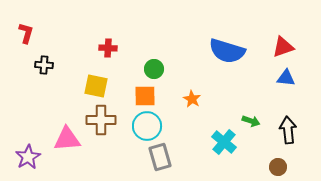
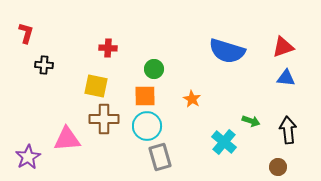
brown cross: moved 3 px right, 1 px up
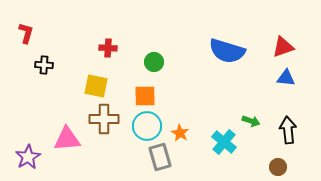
green circle: moved 7 px up
orange star: moved 12 px left, 34 px down
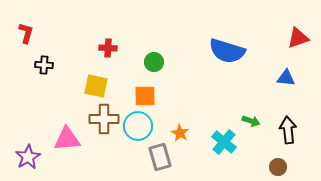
red triangle: moved 15 px right, 9 px up
cyan circle: moved 9 px left
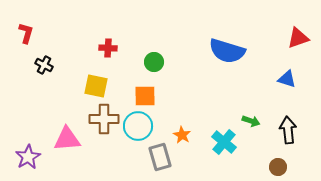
black cross: rotated 24 degrees clockwise
blue triangle: moved 1 px right, 1 px down; rotated 12 degrees clockwise
orange star: moved 2 px right, 2 px down
